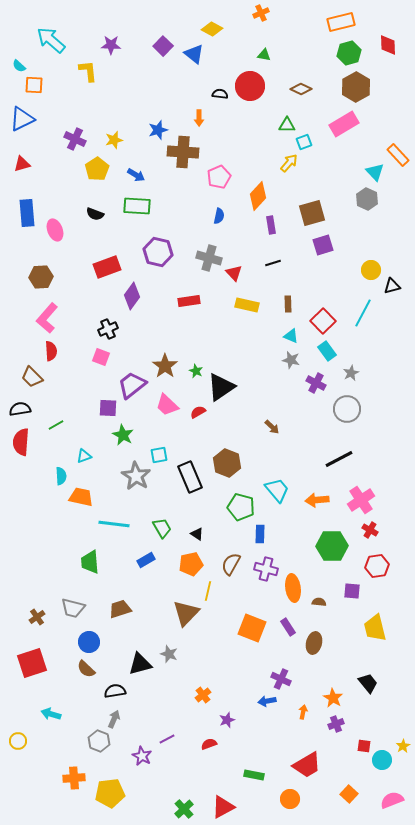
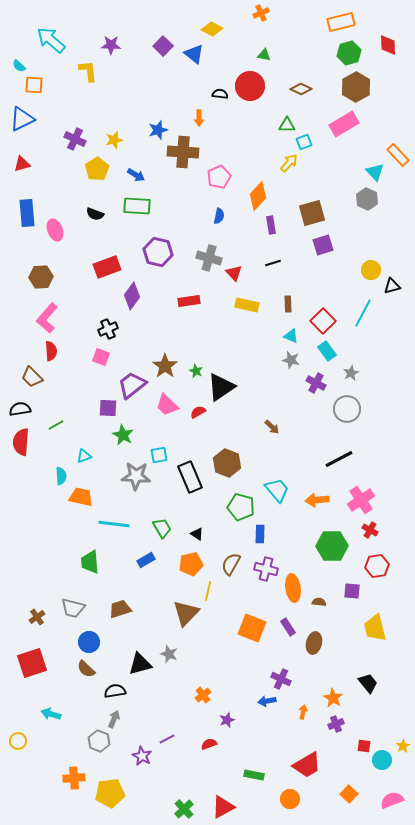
gray star at (136, 476): rotated 28 degrees counterclockwise
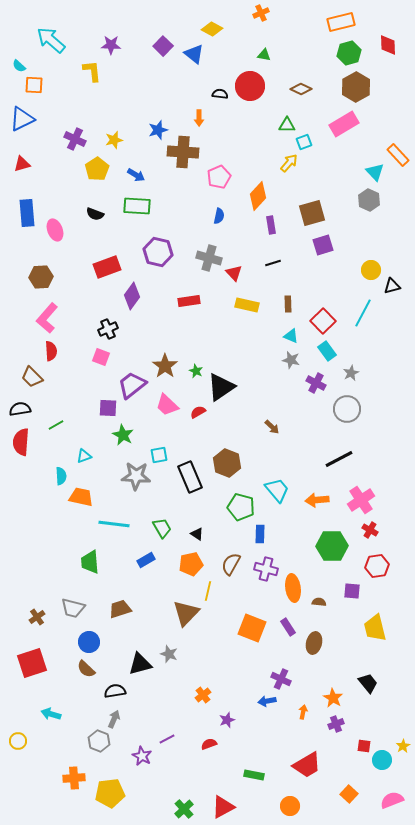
yellow L-shape at (88, 71): moved 4 px right
gray hexagon at (367, 199): moved 2 px right, 1 px down
orange circle at (290, 799): moved 7 px down
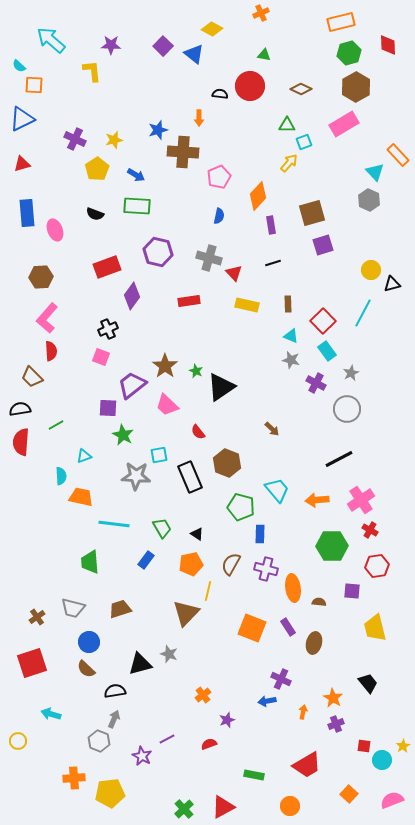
black triangle at (392, 286): moved 2 px up
red semicircle at (198, 412): moved 20 px down; rotated 98 degrees counterclockwise
brown arrow at (272, 427): moved 2 px down
blue rectangle at (146, 560): rotated 24 degrees counterclockwise
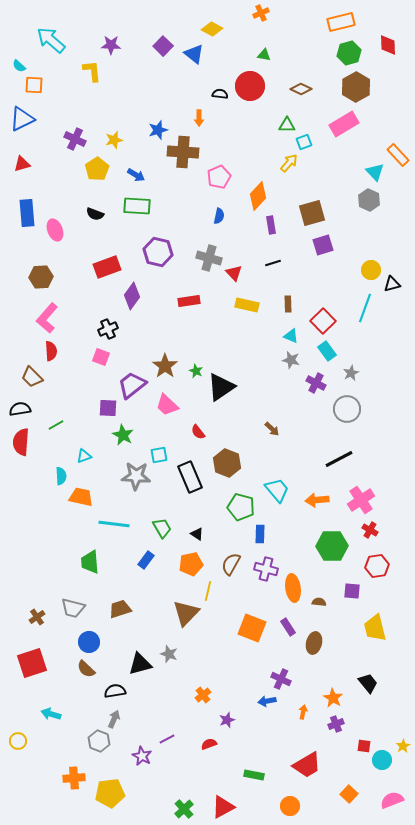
cyan line at (363, 313): moved 2 px right, 5 px up; rotated 8 degrees counterclockwise
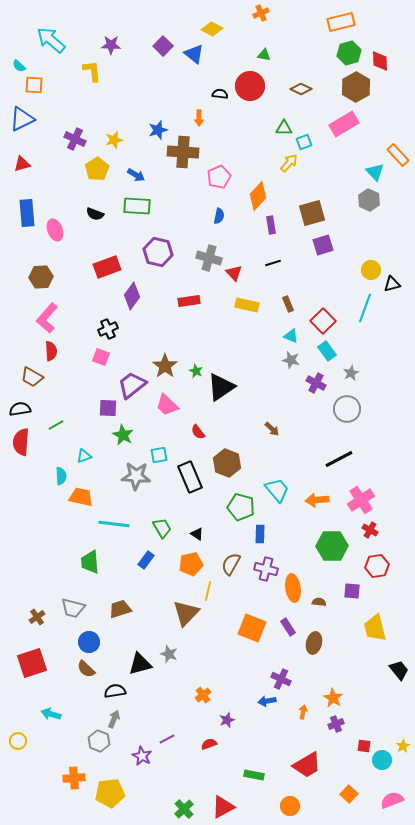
red diamond at (388, 45): moved 8 px left, 16 px down
green triangle at (287, 125): moved 3 px left, 3 px down
brown rectangle at (288, 304): rotated 21 degrees counterclockwise
brown trapezoid at (32, 377): rotated 15 degrees counterclockwise
black trapezoid at (368, 683): moved 31 px right, 13 px up
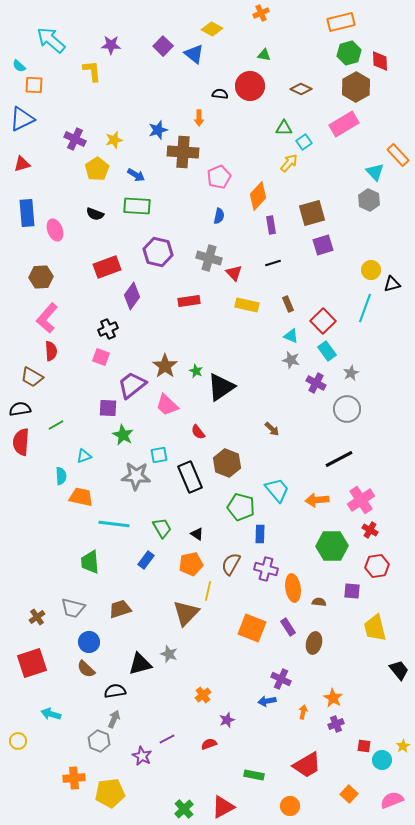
cyan square at (304, 142): rotated 14 degrees counterclockwise
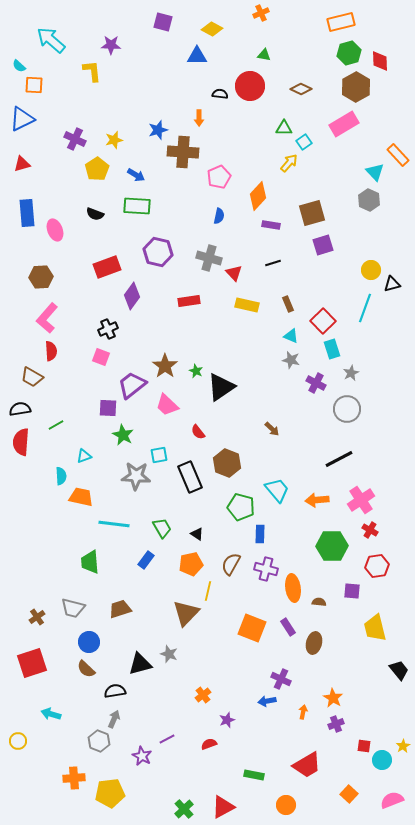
purple square at (163, 46): moved 24 px up; rotated 30 degrees counterclockwise
blue triangle at (194, 54): moved 3 px right, 2 px down; rotated 40 degrees counterclockwise
purple rectangle at (271, 225): rotated 72 degrees counterclockwise
cyan rectangle at (327, 351): moved 5 px right, 2 px up; rotated 18 degrees clockwise
orange circle at (290, 806): moved 4 px left, 1 px up
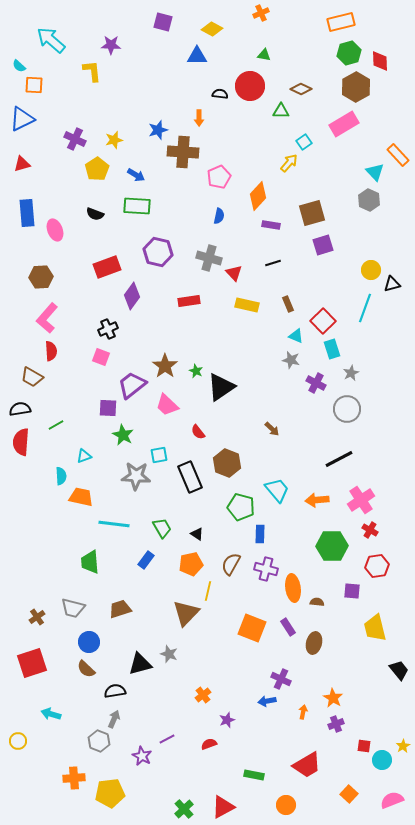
green triangle at (284, 128): moved 3 px left, 17 px up
cyan triangle at (291, 336): moved 5 px right
brown semicircle at (319, 602): moved 2 px left
